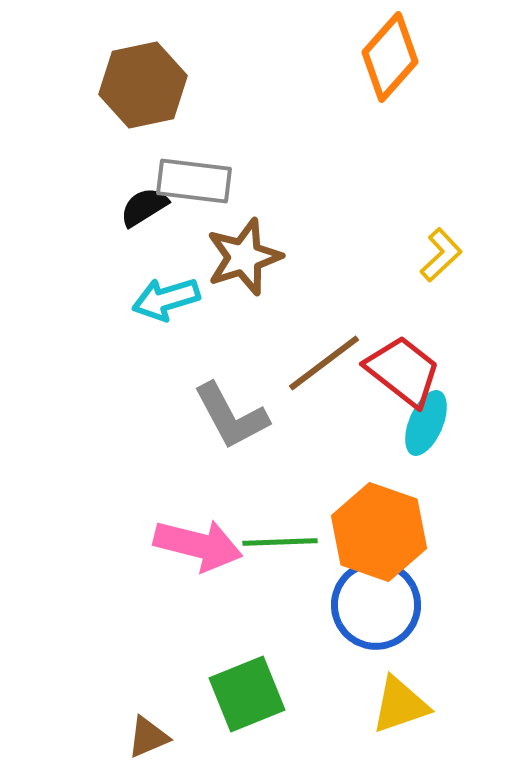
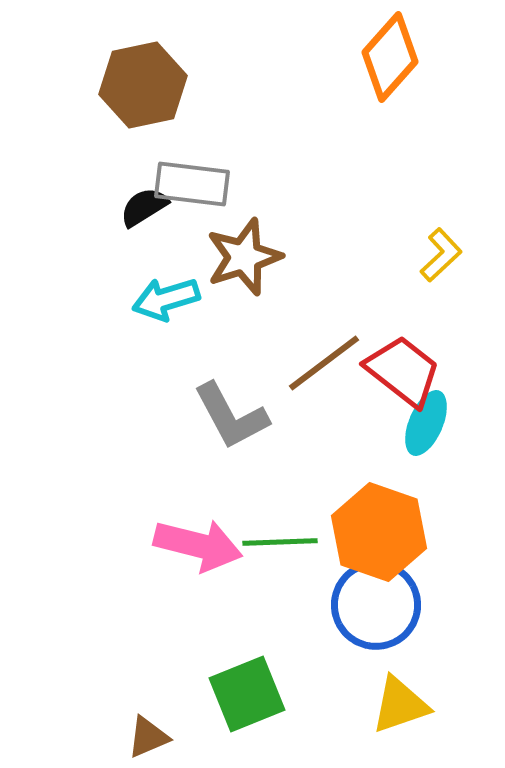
gray rectangle: moved 2 px left, 3 px down
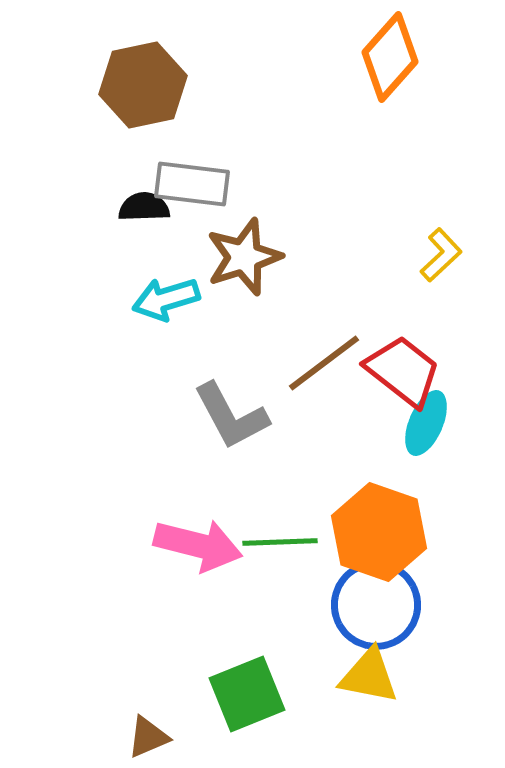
black semicircle: rotated 30 degrees clockwise
yellow triangle: moved 31 px left, 29 px up; rotated 30 degrees clockwise
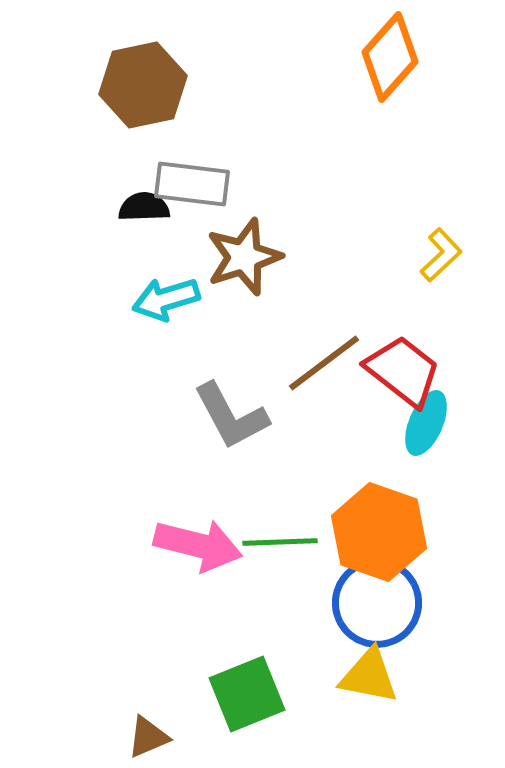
blue circle: moved 1 px right, 2 px up
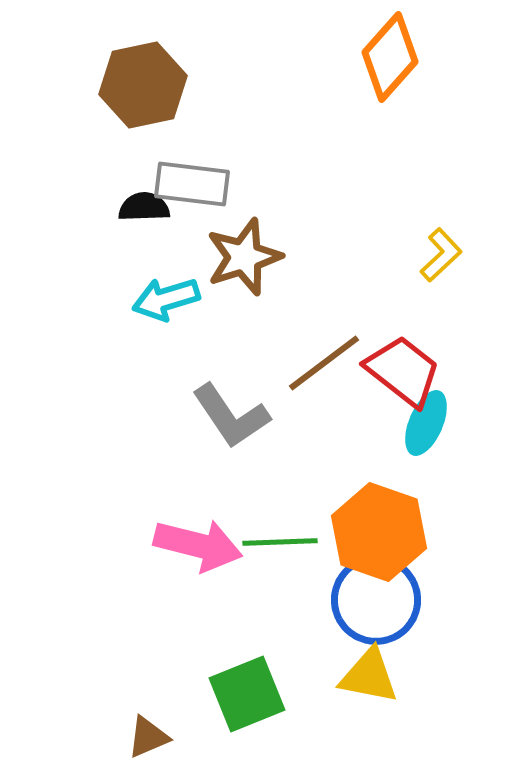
gray L-shape: rotated 6 degrees counterclockwise
blue circle: moved 1 px left, 3 px up
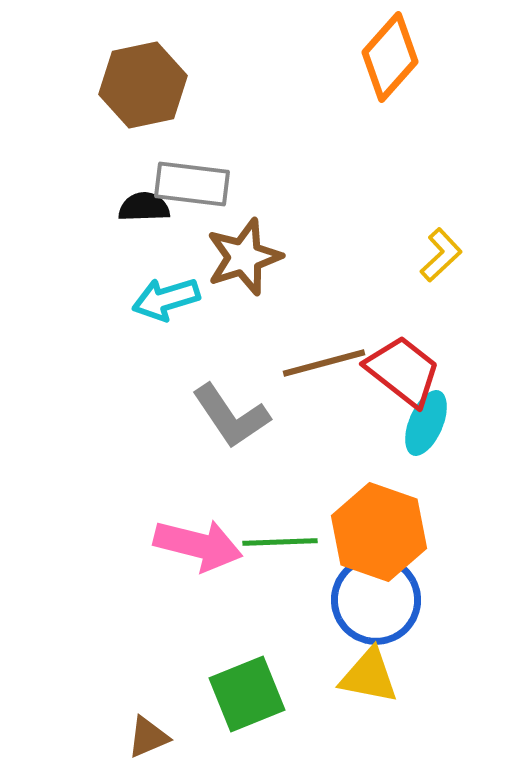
brown line: rotated 22 degrees clockwise
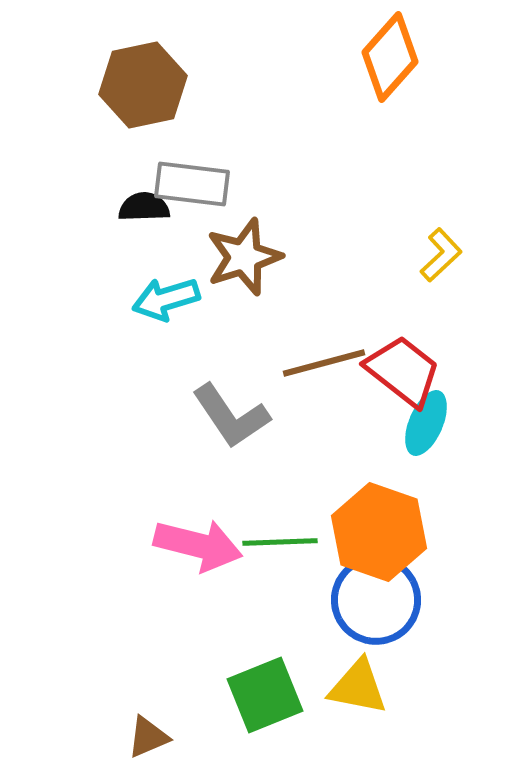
yellow triangle: moved 11 px left, 11 px down
green square: moved 18 px right, 1 px down
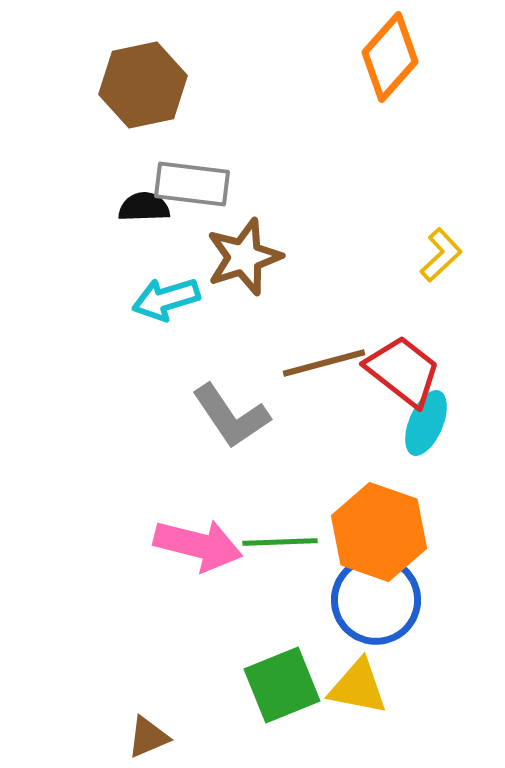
green square: moved 17 px right, 10 px up
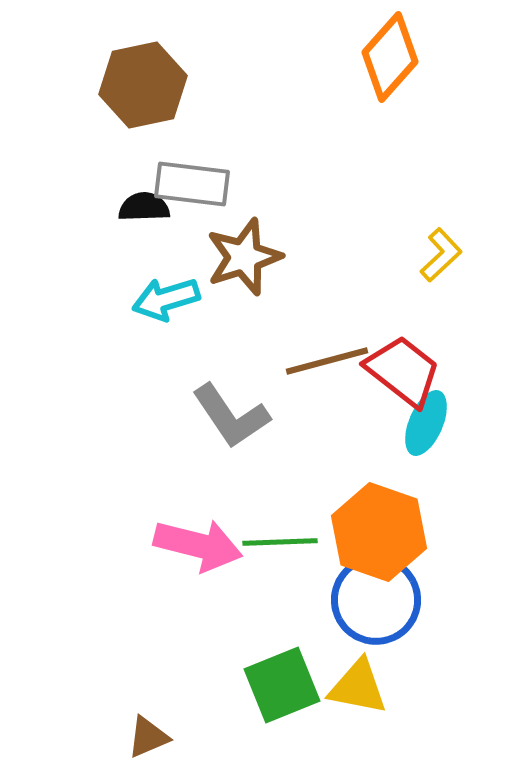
brown line: moved 3 px right, 2 px up
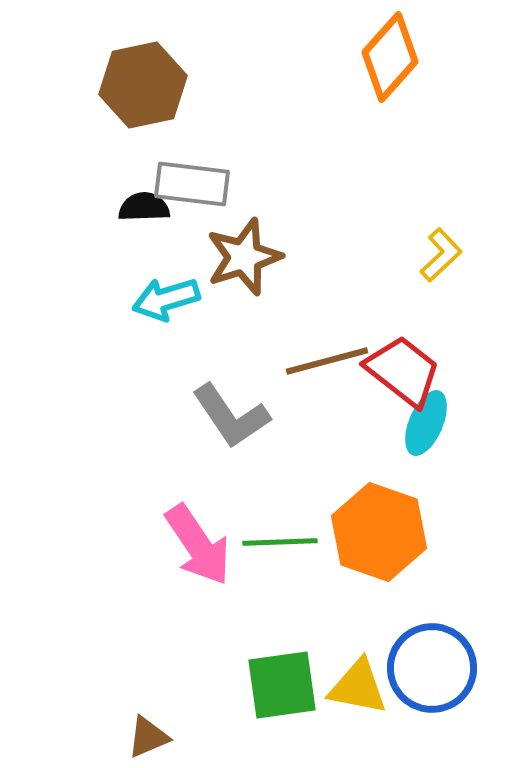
pink arrow: rotated 42 degrees clockwise
blue circle: moved 56 px right, 68 px down
green square: rotated 14 degrees clockwise
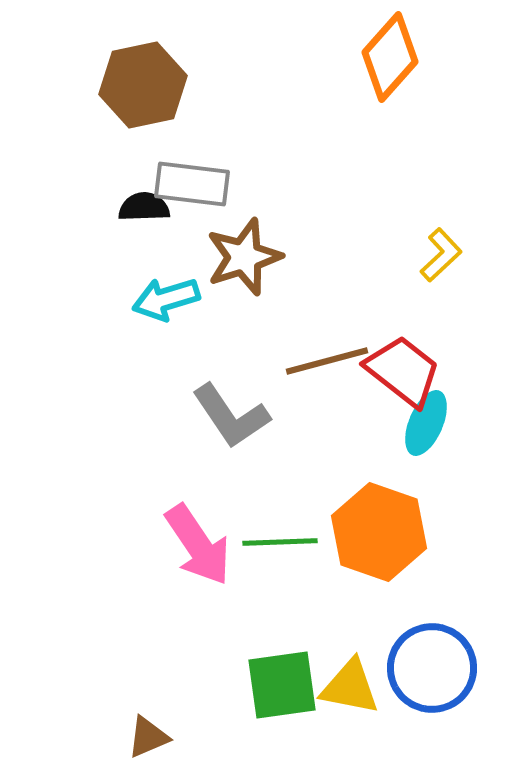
yellow triangle: moved 8 px left
